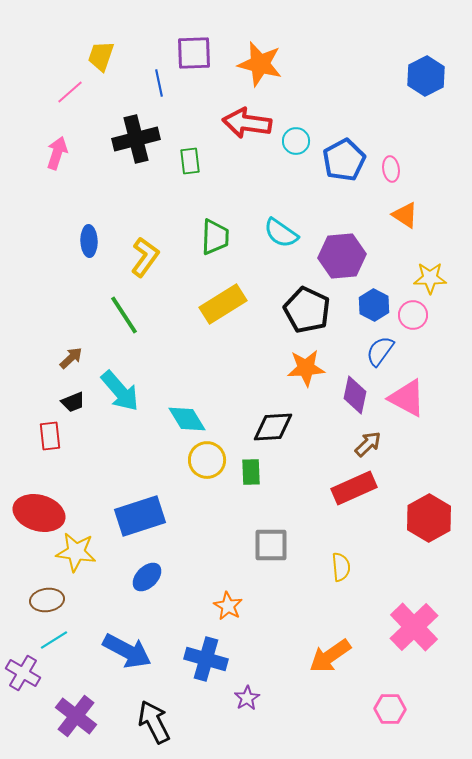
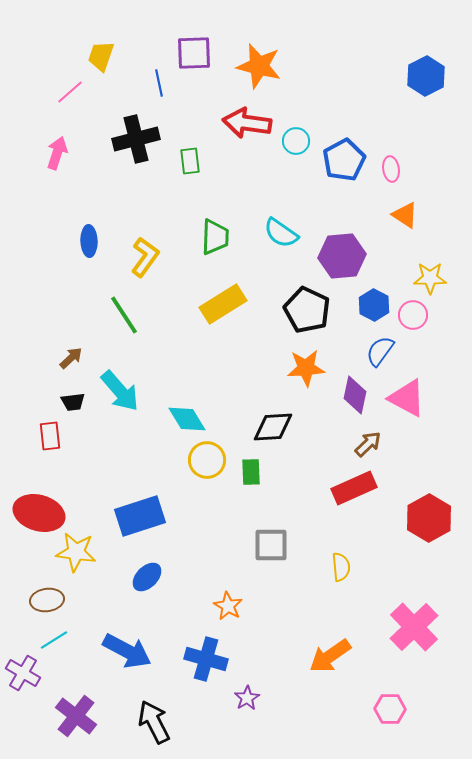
orange star at (260, 64): moved 1 px left, 2 px down
black trapezoid at (73, 402): rotated 15 degrees clockwise
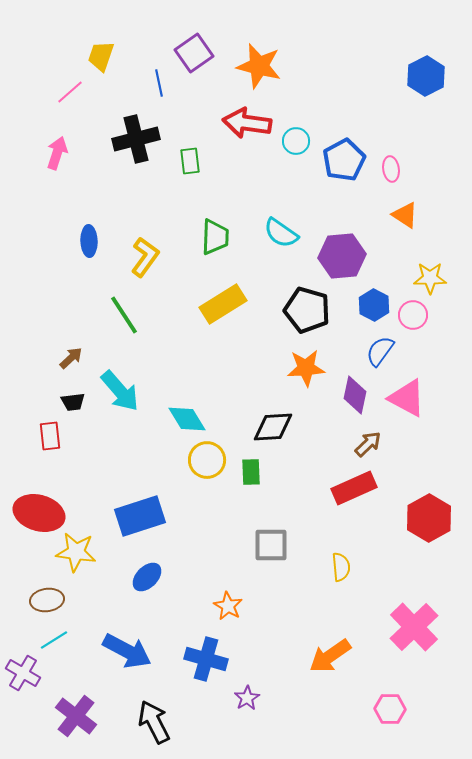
purple square at (194, 53): rotated 33 degrees counterclockwise
black pentagon at (307, 310): rotated 9 degrees counterclockwise
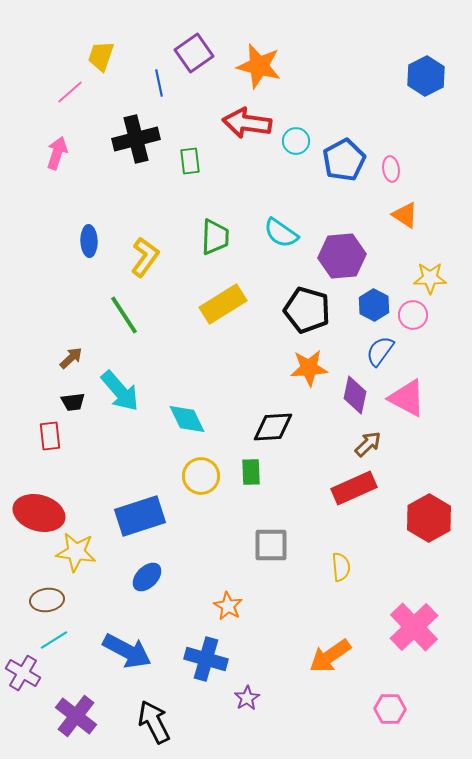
orange star at (306, 368): moved 3 px right
cyan diamond at (187, 419): rotated 6 degrees clockwise
yellow circle at (207, 460): moved 6 px left, 16 px down
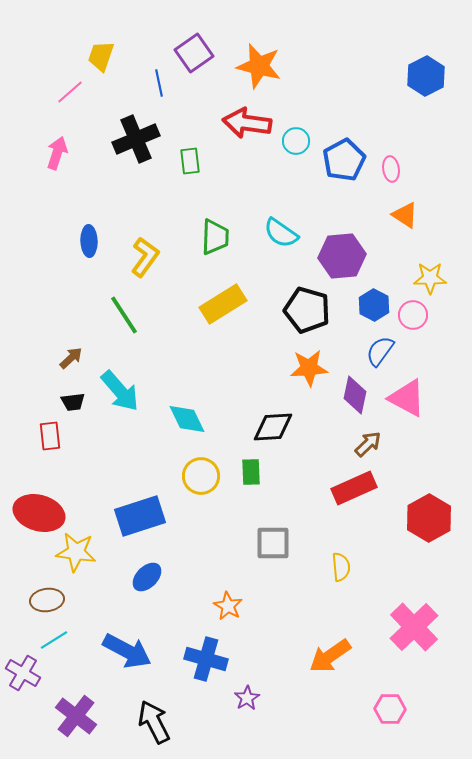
black cross at (136, 139): rotated 9 degrees counterclockwise
gray square at (271, 545): moved 2 px right, 2 px up
